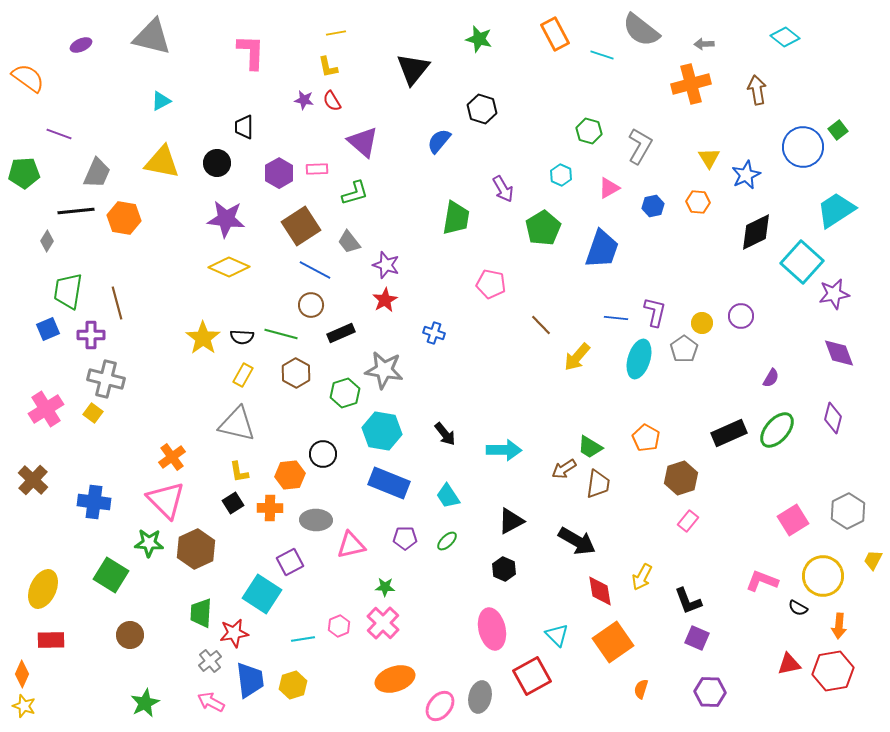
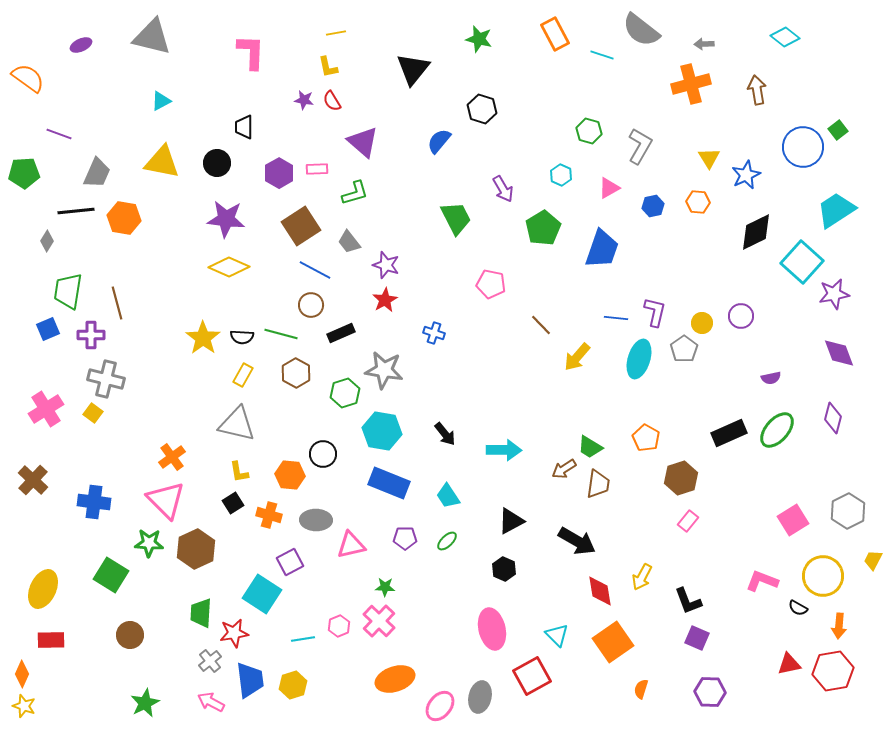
green trapezoid at (456, 218): rotated 36 degrees counterclockwise
purple semicircle at (771, 378): rotated 48 degrees clockwise
orange hexagon at (290, 475): rotated 12 degrees clockwise
orange cross at (270, 508): moved 1 px left, 7 px down; rotated 15 degrees clockwise
pink cross at (383, 623): moved 4 px left, 2 px up
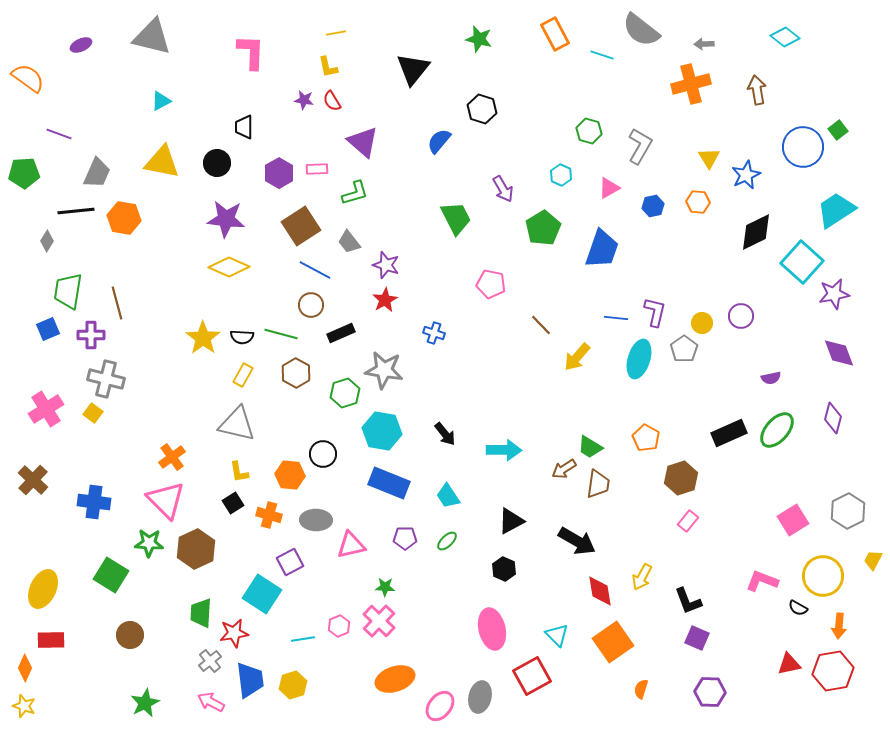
orange diamond at (22, 674): moved 3 px right, 6 px up
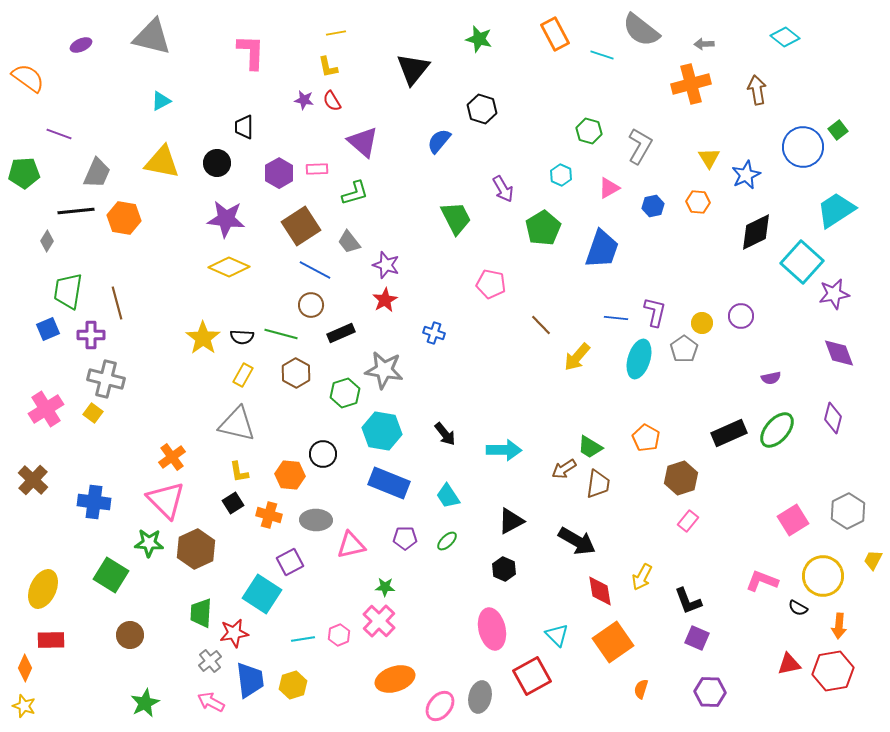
pink hexagon at (339, 626): moved 9 px down
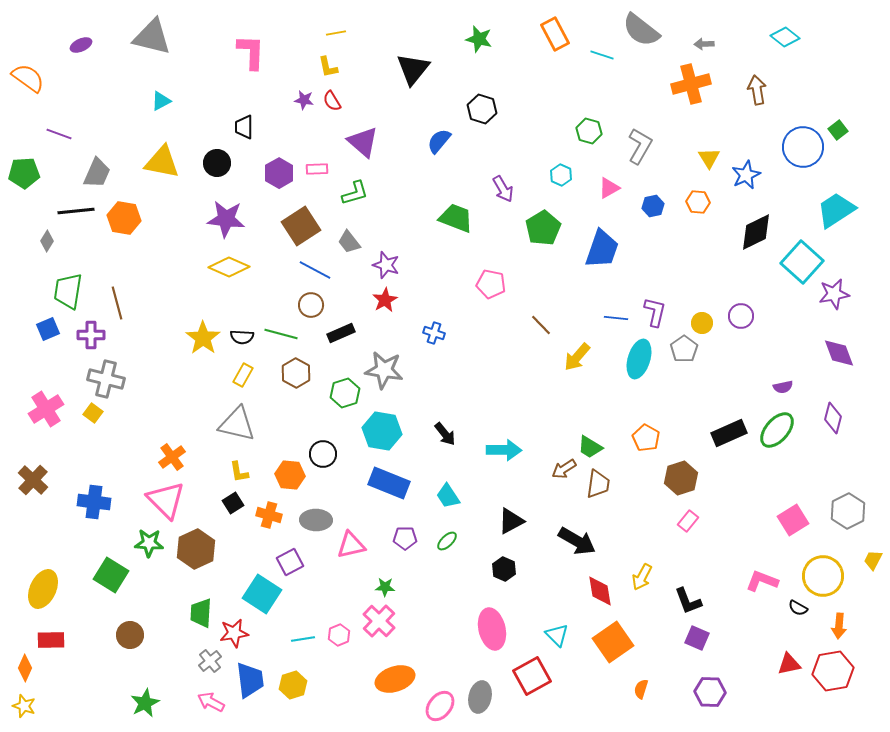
green trapezoid at (456, 218): rotated 42 degrees counterclockwise
purple semicircle at (771, 378): moved 12 px right, 9 px down
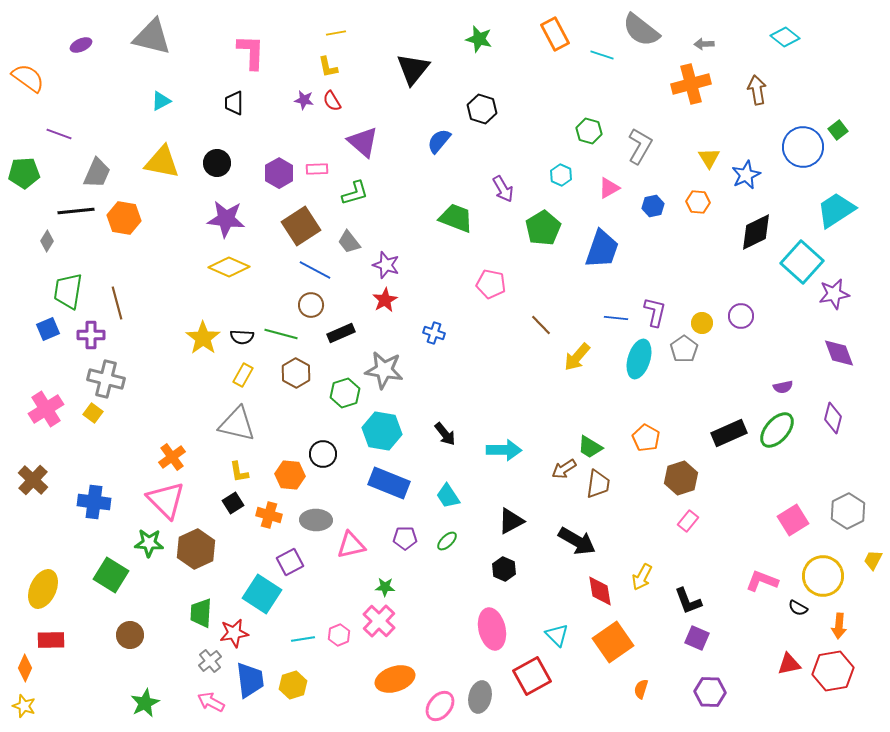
black trapezoid at (244, 127): moved 10 px left, 24 px up
